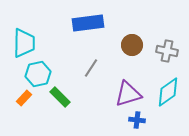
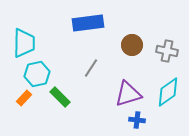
cyan hexagon: moved 1 px left
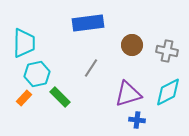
cyan diamond: rotated 8 degrees clockwise
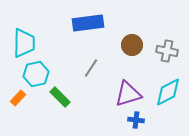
cyan hexagon: moved 1 px left
orange rectangle: moved 6 px left
blue cross: moved 1 px left
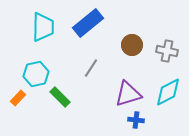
blue rectangle: rotated 32 degrees counterclockwise
cyan trapezoid: moved 19 px right, 16 px up
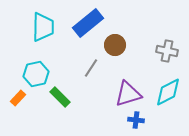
brown circle: moved 17 px left
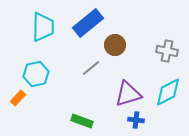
gray line: rotated 18 degrees clockwise
green rectangle: moved 22 px right, 24 px down; rotated 25 degrees counterclockwise
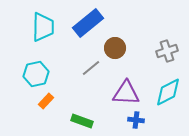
brown circle: moved 3 px down
gray cross: rotated 30 degrees counterclockwise
purple triangle: moved 2 px left, 1 px up; rotated 20 degrees clockwise
orange rectangle: moved 28 px right, 3 px down
